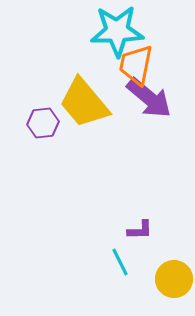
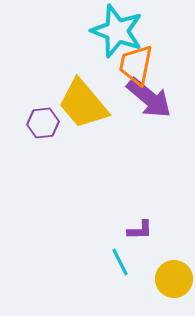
cyan star: rotated 22 degrees clockwise
yellow trapezoid: moved 1 px left, 1 px down
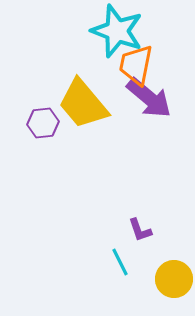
purple L-shape: rotated 72 degrees clockwise
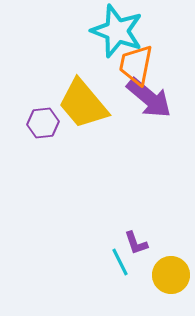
purple L-shape: moved 4 px left, 13 px down
yellow circle: moved 3 px left, 4 px up
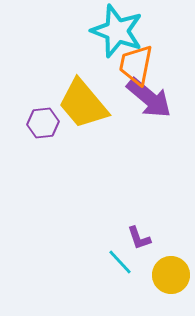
purple L-shape: moved 3 px right, 5 px up
cyan line: rotated 16 degrees counterclockwise
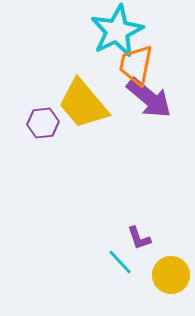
cyan star: rotated 26 degrees clockwise
